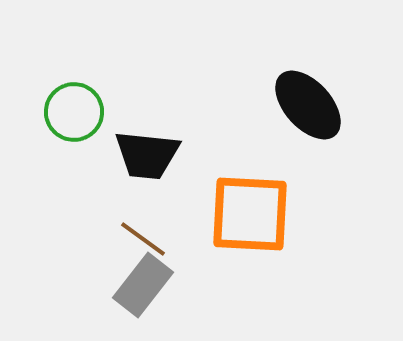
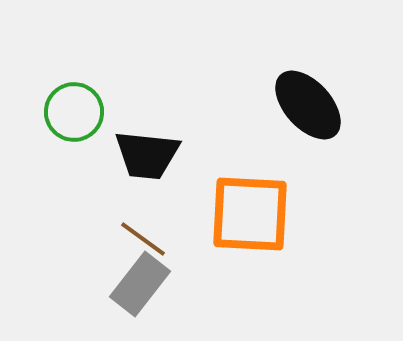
gray rectangle: moved 3 px left, 1 px up
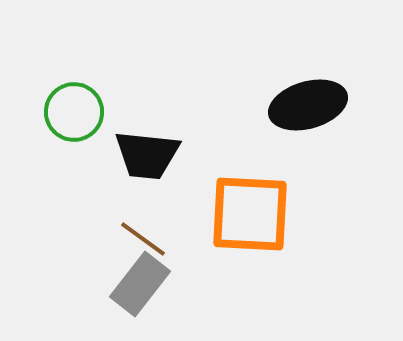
black ellipse: rotated 64 degrees counterclockwise
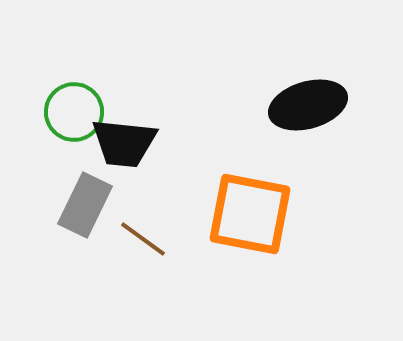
black trapezoid: moved 23 px left, 12 px up
orange square: rotated 8 degrees clockwise
gray rectangle: moved 55 px left, 79 px up; rotated 12 degrees counterclockwise
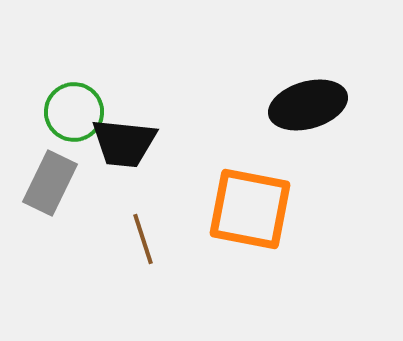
gray rectangle: moved 35 px left, 22 px up
orange square: moved 5 px up
brown line: rotated 36 degrees clockwise
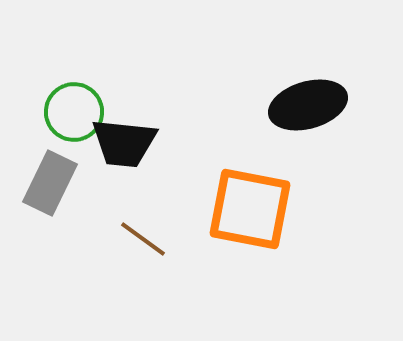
brown line: rotated 36 degrees counterclockwise
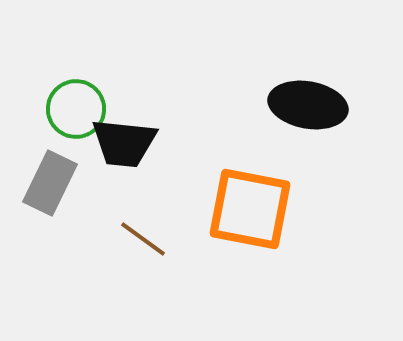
black ellipse: rotated 26 degrees clockwise
green circle: moved 2 px right, 3 px up
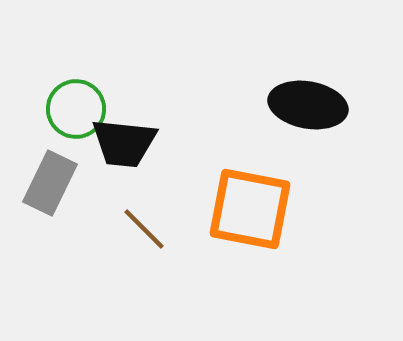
brown line: moved 1 px right, 10 px up; rotated 9 degrees clockwise
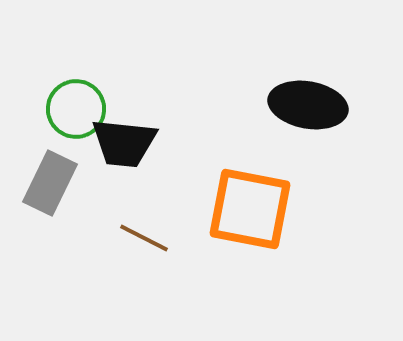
brown line: moved 9 px down; rotated 18 degrees counterclockwise
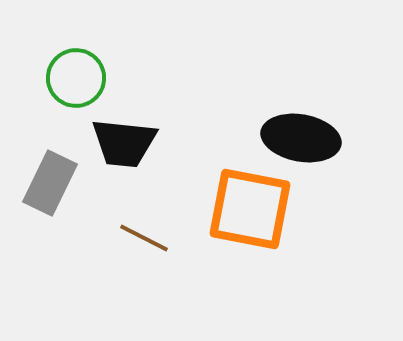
black ellipse: moved 7 px left, 33 px down
green circle: moved 31 px up
